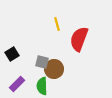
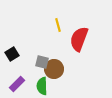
yellow line: moved 1 px right, 1 px down
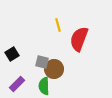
green semicircle: moved 2 px right
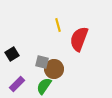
green semicircle: rotated 36 degrees clockwise
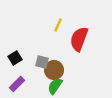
yellow line: rotated 40 degrees clockwise
black square: moved 3 px right, 4 px down
brown circle: moved 1 px down
green semicircle: moved 11 px right
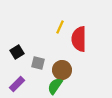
yellow line: moved 2 px right, 2 px down
red semicircle: rotated 20 degrees counterclockwise
black square: moved 2 px right, 6 px up
gray square: moved 4 px left, 1 px down
brown circle: moved 8 px right
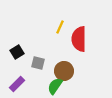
brown circle: moved 2 px right, 1 px down
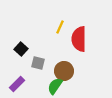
black square: moved 4 px right, 3 px up; rotated 16 degrees counterclockwise
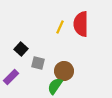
red semicircle: moved 2 px right, 15 px up
purple rectangle: moved 6 px left, 7 px up
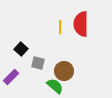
yellow line: rotated 24 degrees counterclockwise
green semicircle: rotated 96 degrees clockwise
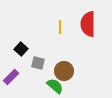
red semicircle: moved 7 px right
